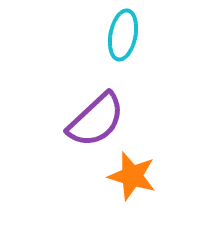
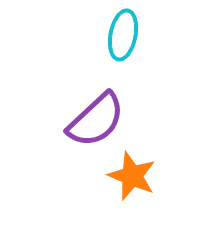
orange star: rotated 6 degrees clockwise
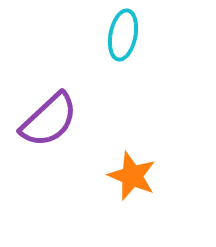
purple semicircle: moved 47 px left
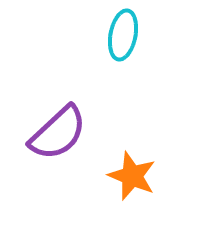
purple semicircle: moved 9 px right, 13 px down
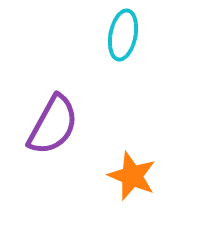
purple semicircle: moved 5 px left, 8 px up; rotated 18 degrees counterclockwise
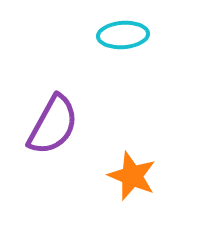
cyan ellipse: rotated 75 degrees clockwise
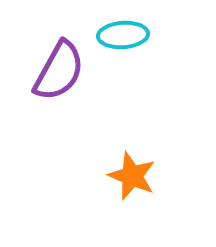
purple semicircle: moved 6 px right, 54 px up
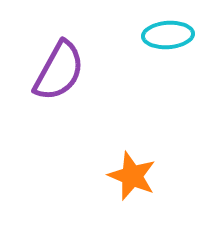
cyan ellipse: moved 45 px right
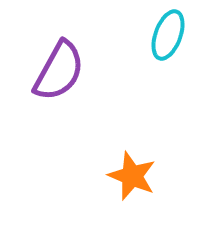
cyan ellipse: rotated 66 degrees counterclockwise
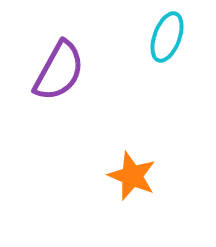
cyan ellipse: moved 1 px left, 2 px down
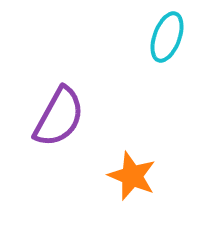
purple semicircle: moved 46 px down
